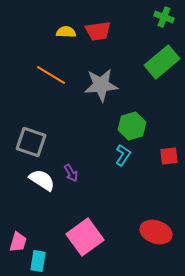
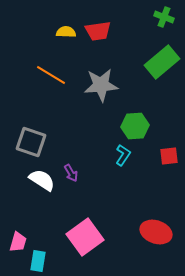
green hexagon: moved 3 px right; rotated 12 degrees clockwise
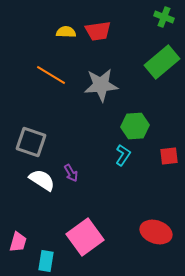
cyan rectangle: moved 8 px right
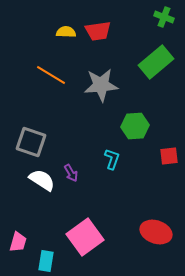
green rectangle: moved 6 px left
cyan L-shape: moved 11 px left, 4 px down; rotated 15 degrees counterclockwise
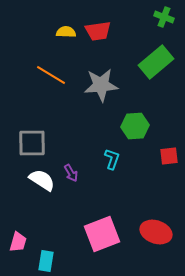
gray square: moved 1 px right, 1 px down; rotated 20 degrees counterclockwise
pink square: moved 17 px right, 3 px up; rotated 15 degrees clockwise
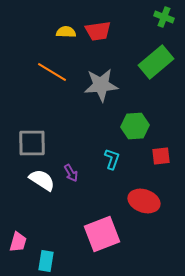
orange line: moved 1 px right, 3 px up
red square: moved 8 px left
red ellipse: moved 12 px left, 31 px up
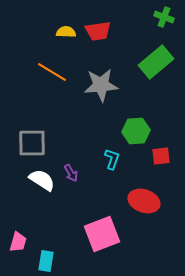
green hexagon: moved 1 px right, 5 px down
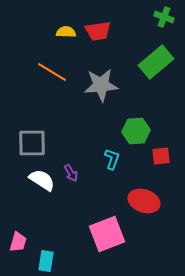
pink square: moved 5 px right
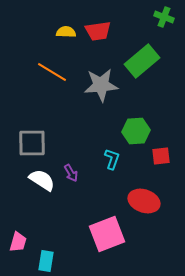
green rectangle: moved 14 px left, 1 px up
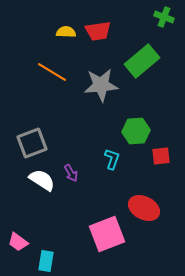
gray square: rotated 20 degrees counterclockwise
red ellipse: moved 7 px down; rotated 8 degrees clockwise
pink trapezoid: rotated 110 degrees clockwise
